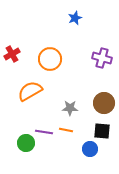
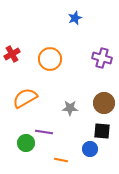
orange semicircle: moved 5 px left, 7 px down
orange line: moved 5 px left, 30 px down
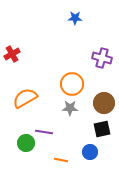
blue star: rotated 24 degrees clockwise
orange circle: moved 22 px right, 25 px down
black square: moved 2 px up; rotated 18 degrees counterclockwise
blue circle: moved 3 px down
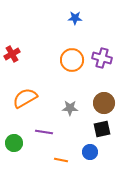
orange circle: moved 24 px up
green circle: moved 12 px left
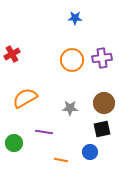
purple cross: rotated 24 degrees counterclockwise
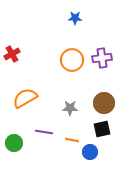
orange line: moved 11 px right, 20 px up
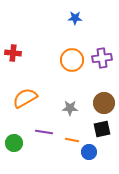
red cross: moved 1 px right, 1 px up; rotated 35 degrees clockwise
blue circle: moved 1 px left
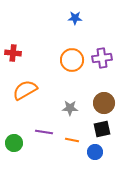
orange semicircle: moved 8 px up
blue circle: moved 6 px right
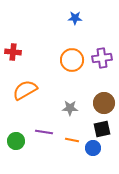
red cross: moved 1 px up
green circle: moved 2 px right, 2 px up
blue circle: moved 2 px left, 4 px up
